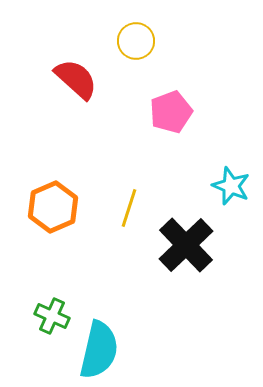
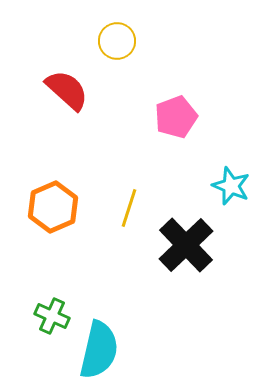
yellow circle: moved 19 px left
red semicircle: moved 9 px left, 11 px down
pink pentagon: moved 5 px right, 5 px down
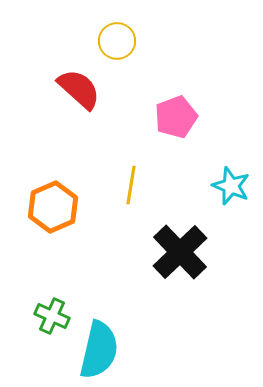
red semicircle: moved 12 px right, 1 px up
yellow line: moved 2 px right, 23 px up; rotated 9 degrees counterclockwise
black cross: moved 6 px left, 7 px down
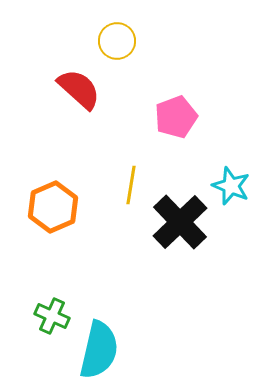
black cross: moved 30 px up
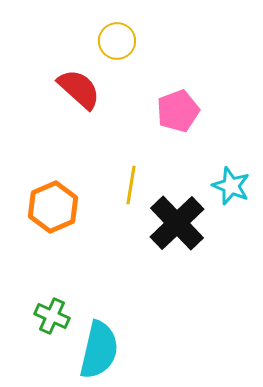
pink pentagon: moved 2 px right, 6 px up
black cross: moved 3 px left, 1 px down
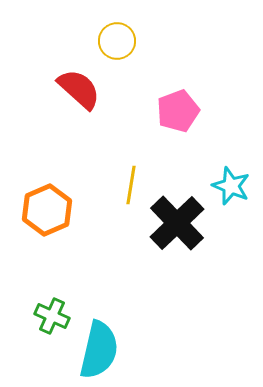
orange hexagon: moved 6 px left, 3 px down
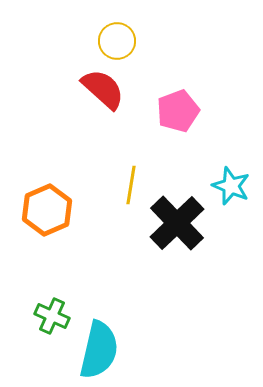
red semicircle: moved 24 px right
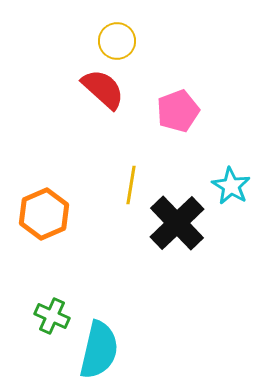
cyan star: rotated 9 degrees clockwise
orange hexagon: moved 3 px left, 4 px down
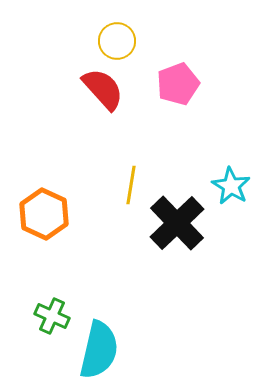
red semicircle: rotated 6 degrees clockwise
pink pentagon: moved 27 px up
orange hexagon: rotated 12 degrees counterclockwise
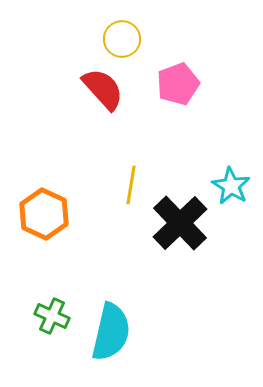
yellow circle: moved 5 px right, 2 px up
black cross: moved 3 px right
cyan semicircle: moved 12 px right, 18 px up
